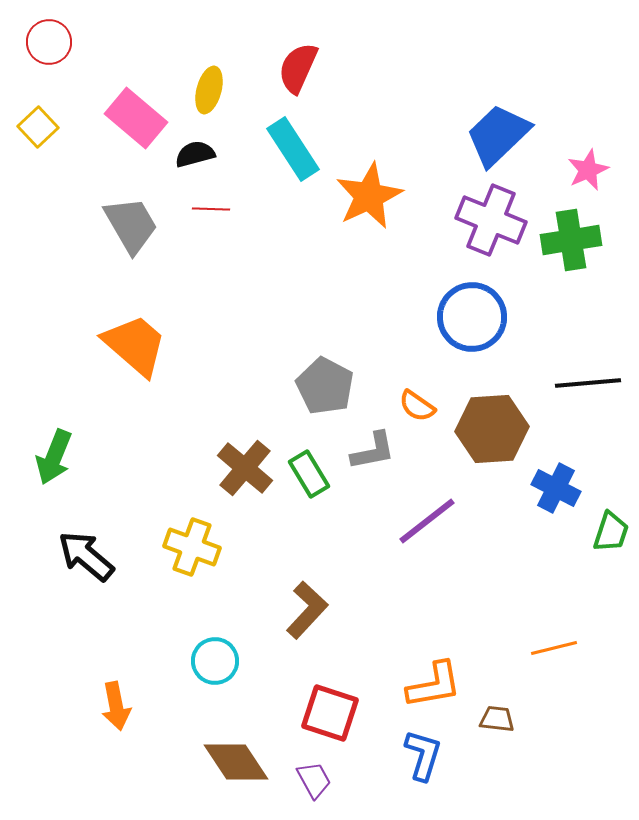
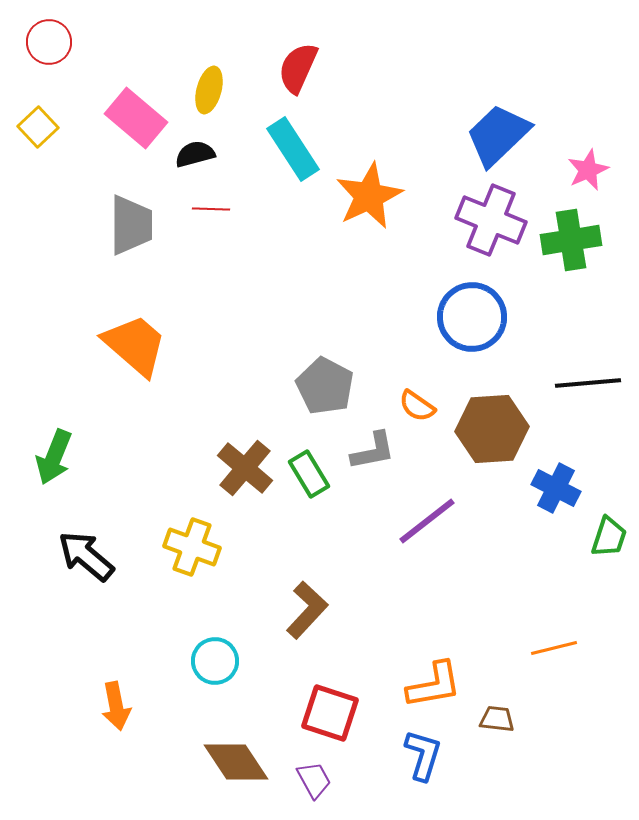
gray trapezoid: rotated 30 degrees clockwise
green trapezoid: moved 2 px left, 5 px down
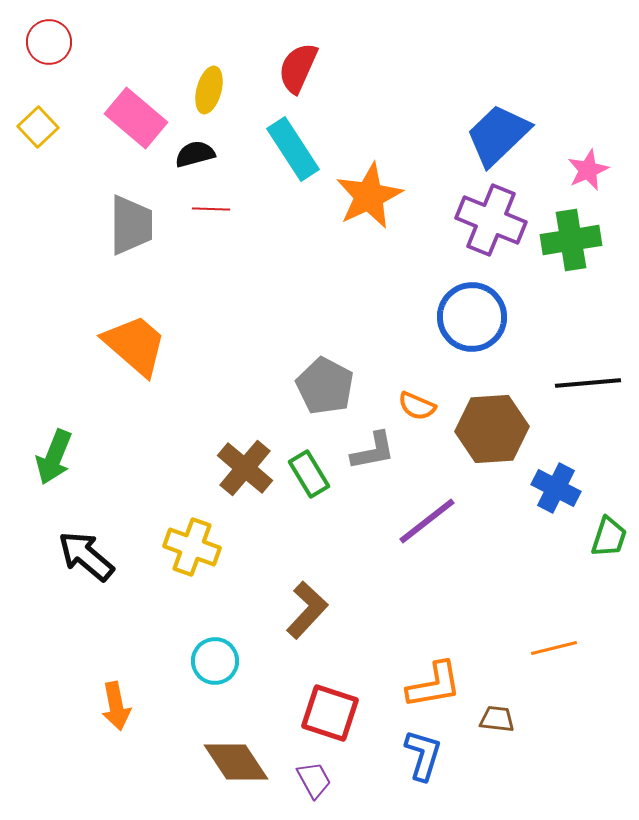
orange semicircle: rotated 12 degrees counterclockwise
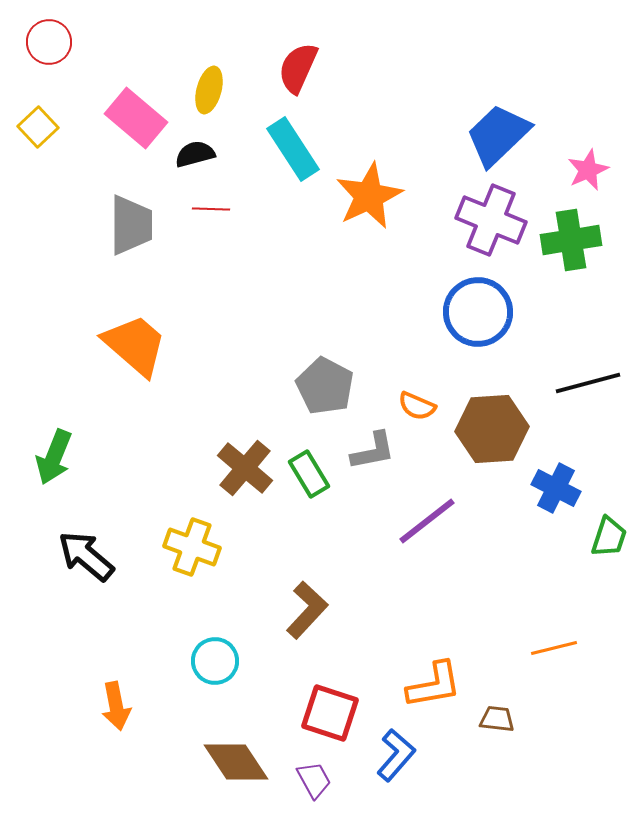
blue circle: moved 6 px right, 5 px up
black line: rotated 10 degrees counterclockwise
blue L-shape: moved 27 px left; rotated 24 degrees clockwise
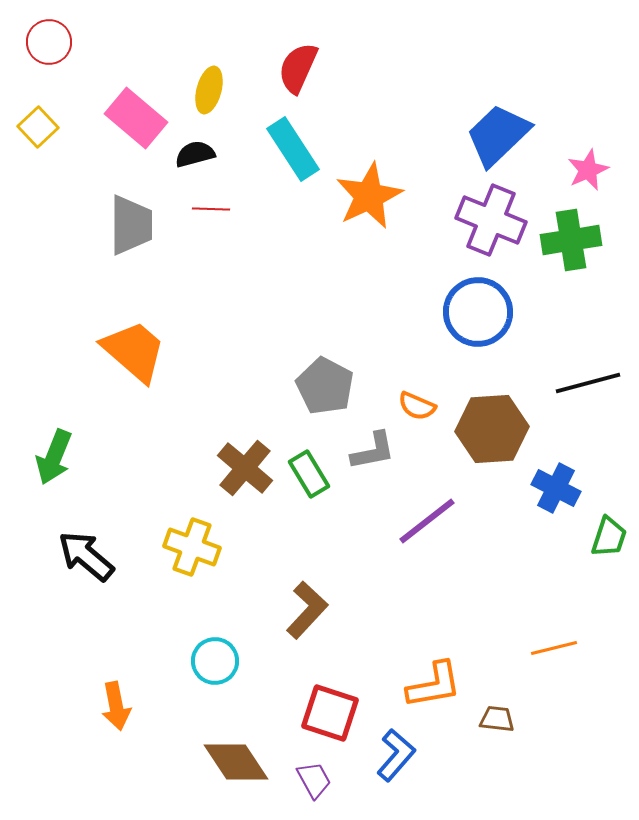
orange trapezoid: moved 1 px left, 6 px down
